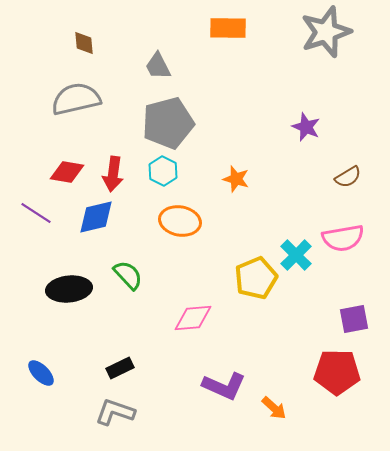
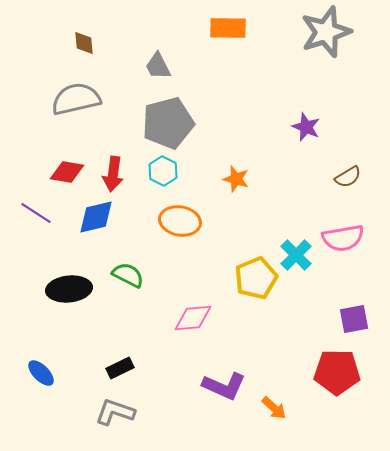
green semicircle: rotated 20 degrees counterclockwise
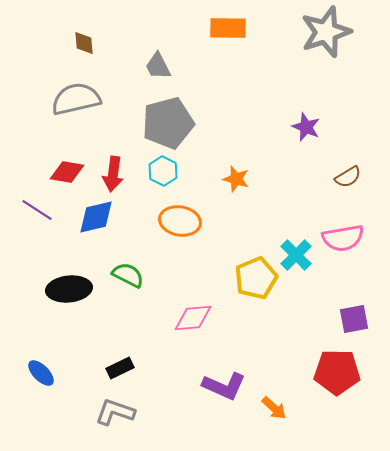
purple line: moved 1 px right, 3 px up
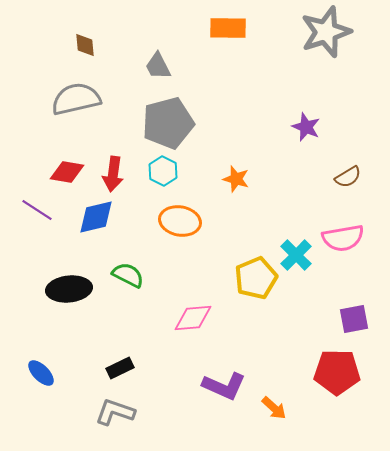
brown diamond: moved 1 px right, 2 px down
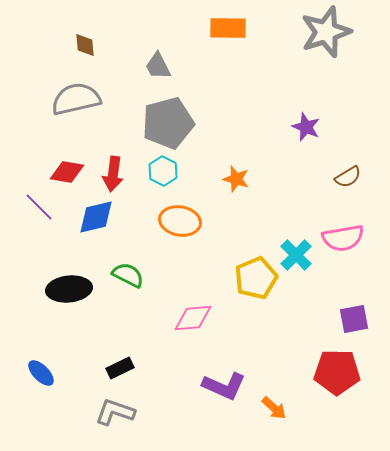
purple line: moved 2 px right, 3 px up; rotated 12 degrees clockwise
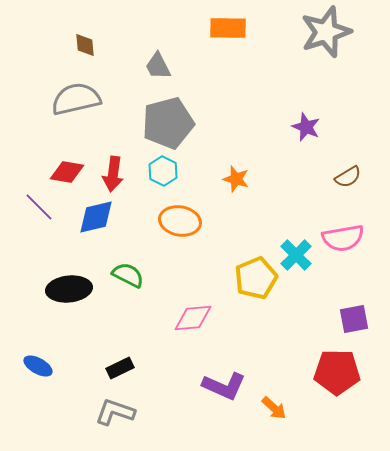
blue ellipse: moved 3 px left, 7 px up; rotated 16 degrees counterclockwise
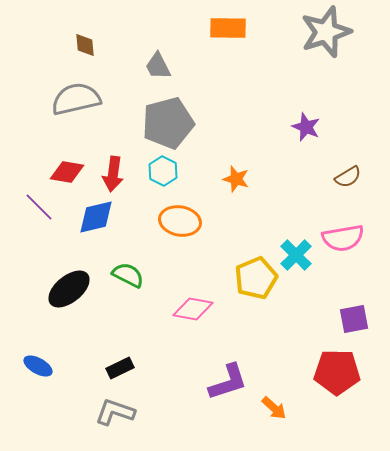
black ellipse: rotated 33 degrees counterclockwise
pink diamond: moved 9 px up; rotated 15 degrees clockwise
purple L-shape: moved 4 px right, 4 px up; rotated 42 degrees counterclockwise
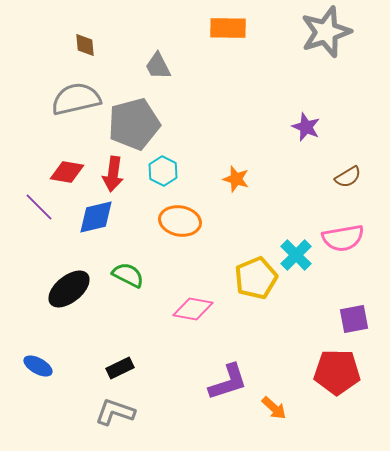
gray pentagon: moved 34 px left, 1 px down
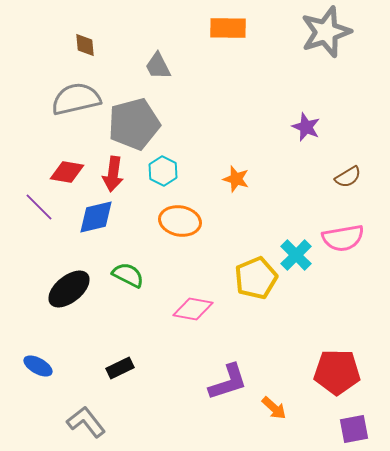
purple square: moved 110 px down
gray L-shape: moved 29 px left, 10 px down; rotated 33 degrees clockwise
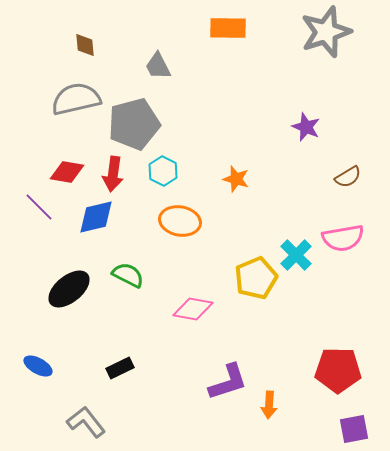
red pentagon: moved 1 px right, 2 px up
orange arrow: moved 5 px left, 3 px up; rotated 52 degrees clockwise
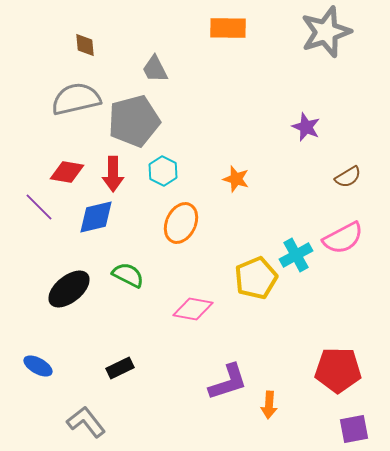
gray trapezoid: moved 3 px left, 3 px down
gray pentagon: moved 3 px up
red arrow: rotated 8 degrees counterclockwise
orange ellipse: moved 1 px right, 2 px down; rotated 75 degrees counterclockwise
pink semicircle: rotated 18 degrees counterclockwise
cyan cross: rotated 16 degrees clockwise
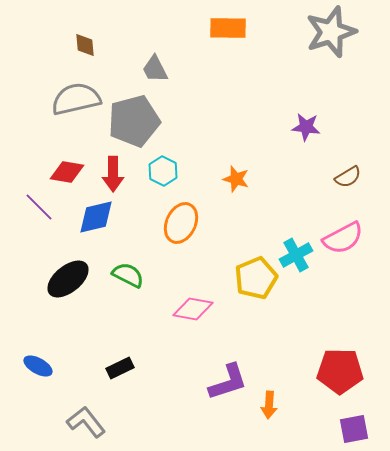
gray star: moved 5 px right
purple star: rotated 16 degrees counterclockwise
black ellipse: moved 1 px left, 10 px up
red pentagon: moved 2 px right, 1 px down
